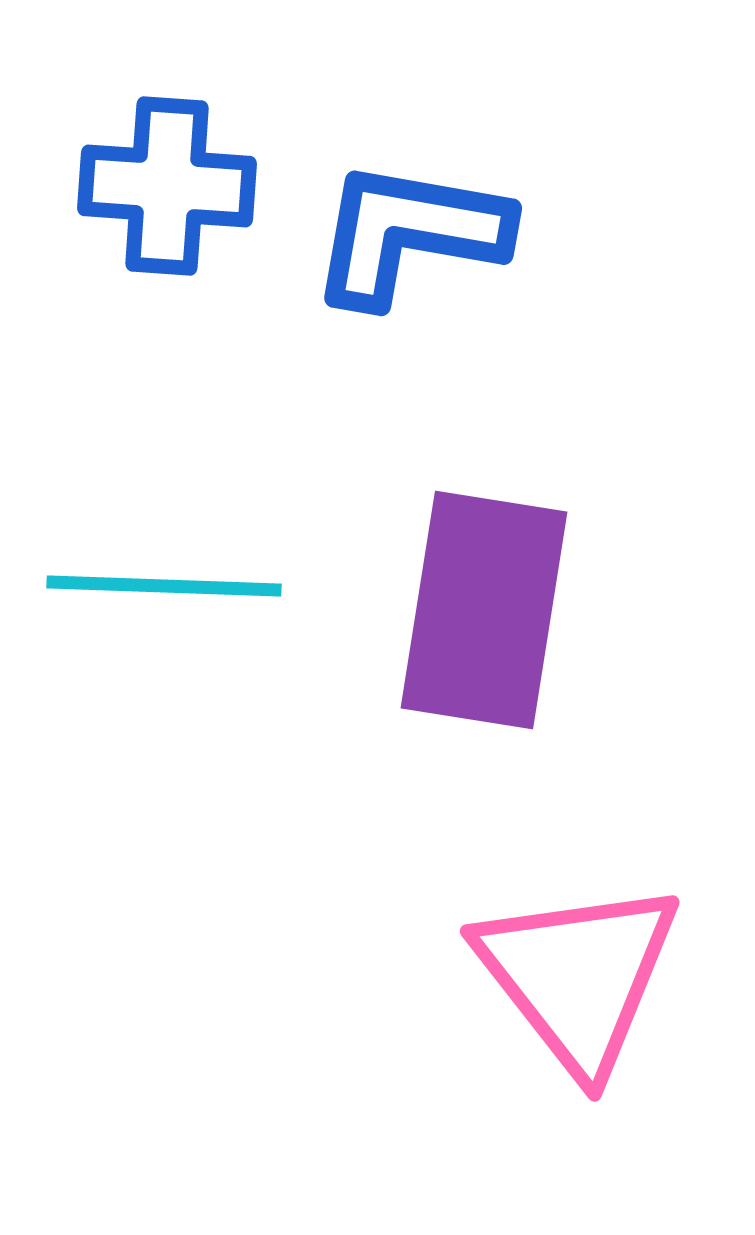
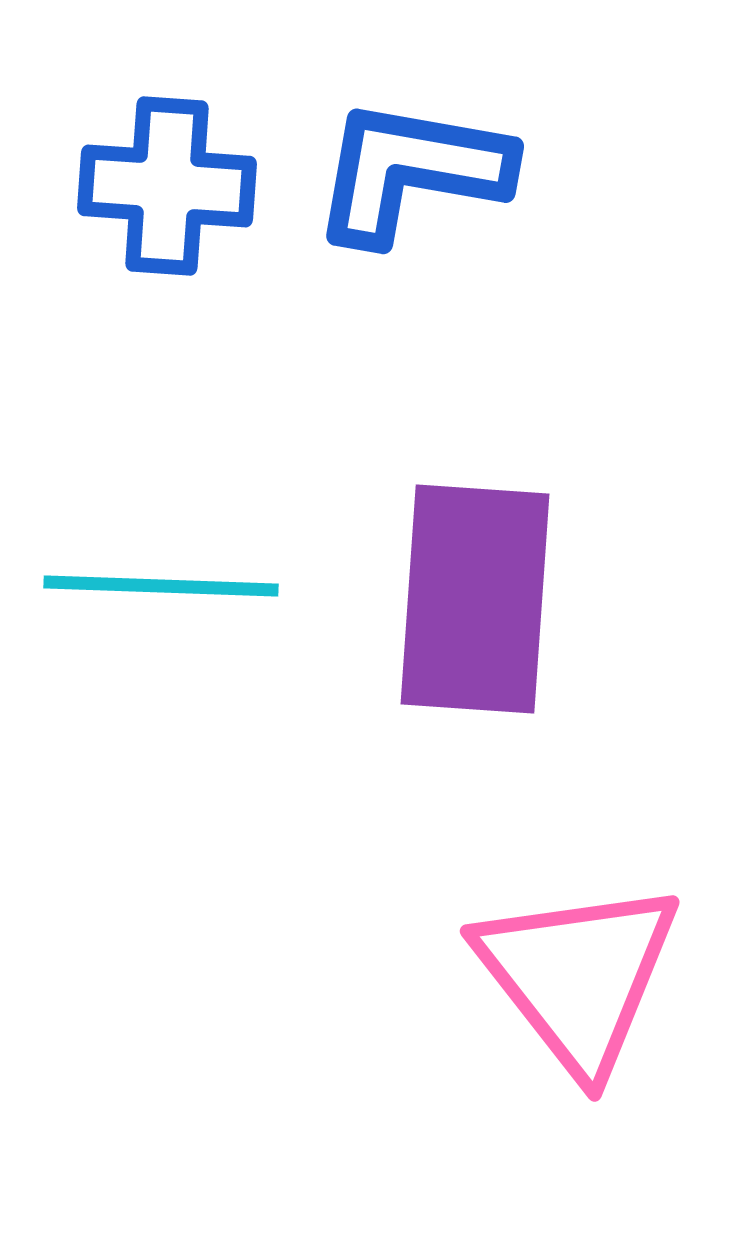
blue L-shape: moved 2 px right, 62 px up
cyan line: moved 3 px left
purple rectangle: moved 9 px left, 11 px up; rotated 5 degrees counterclockwise
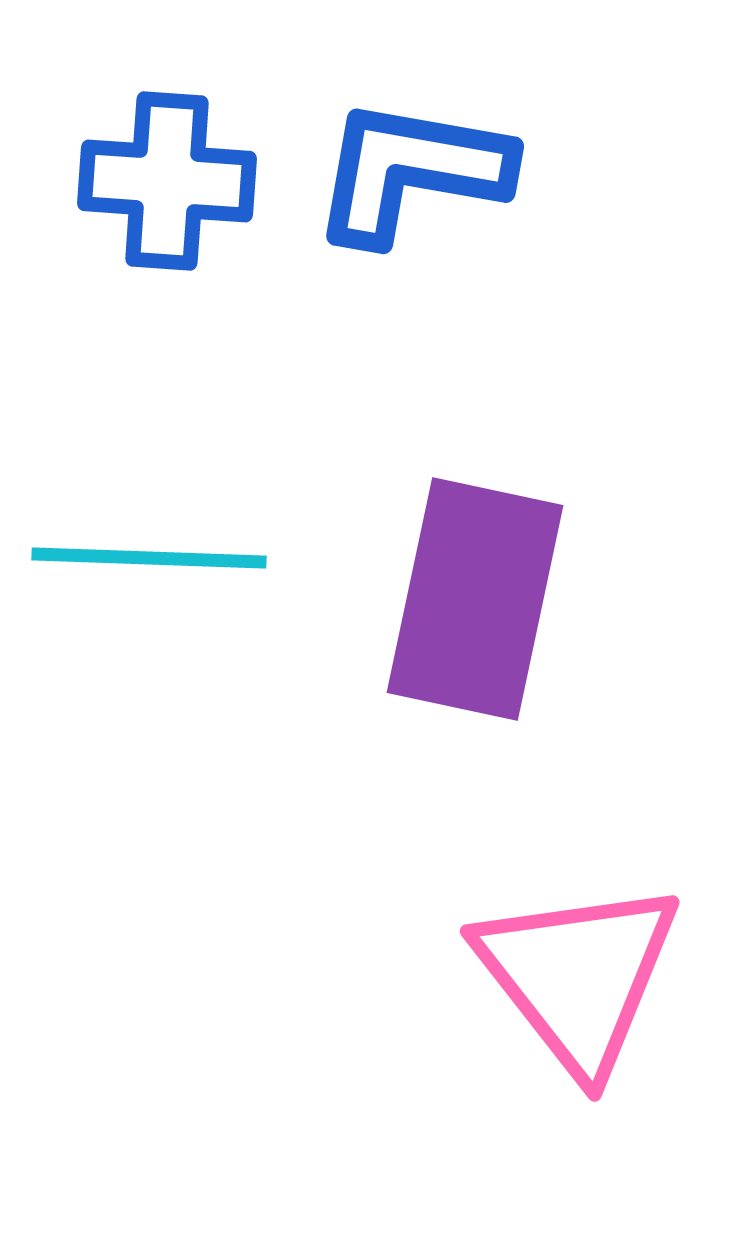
blue cross: moved 5 px up
cyan line: moved 12 px left, 28 px up
purple rectangle: rotated 8 degrees clockwise
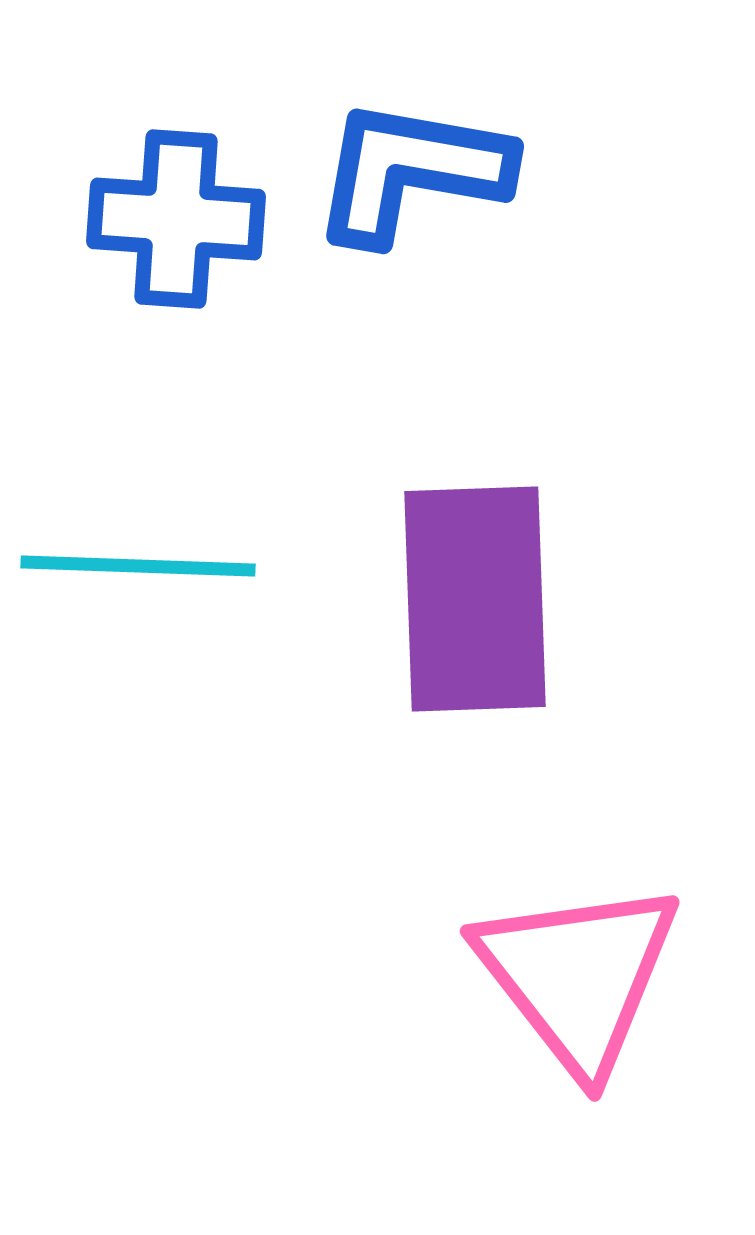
blue cross: moved 9 px right, 38 px down
cyan line: moved 11 px left, 8 px down
purple rectangle: rotated 14 degrees counterclockwise
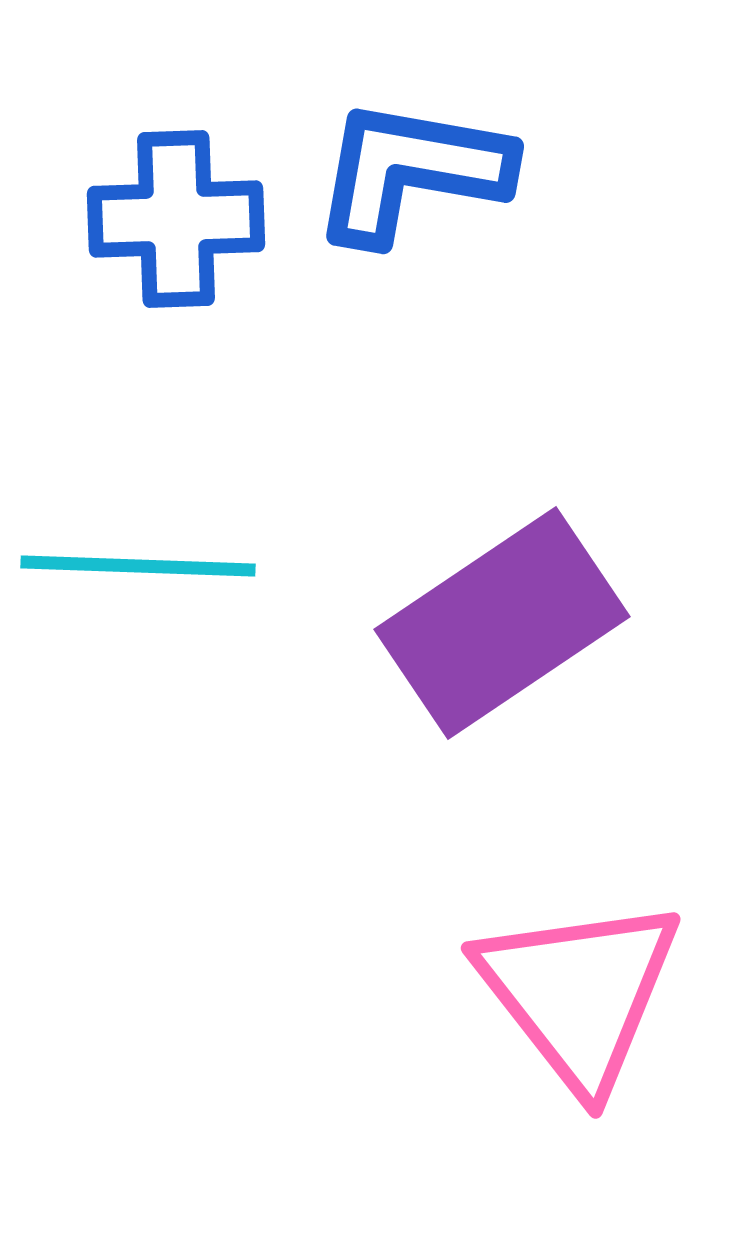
blue cross: rotated 6 degrees counterclockwise
purple rectangle: moved 27 px right, 24 px down; rotated 58 degrees clockwise
pink triangle: moved 1 px right, 17 px down
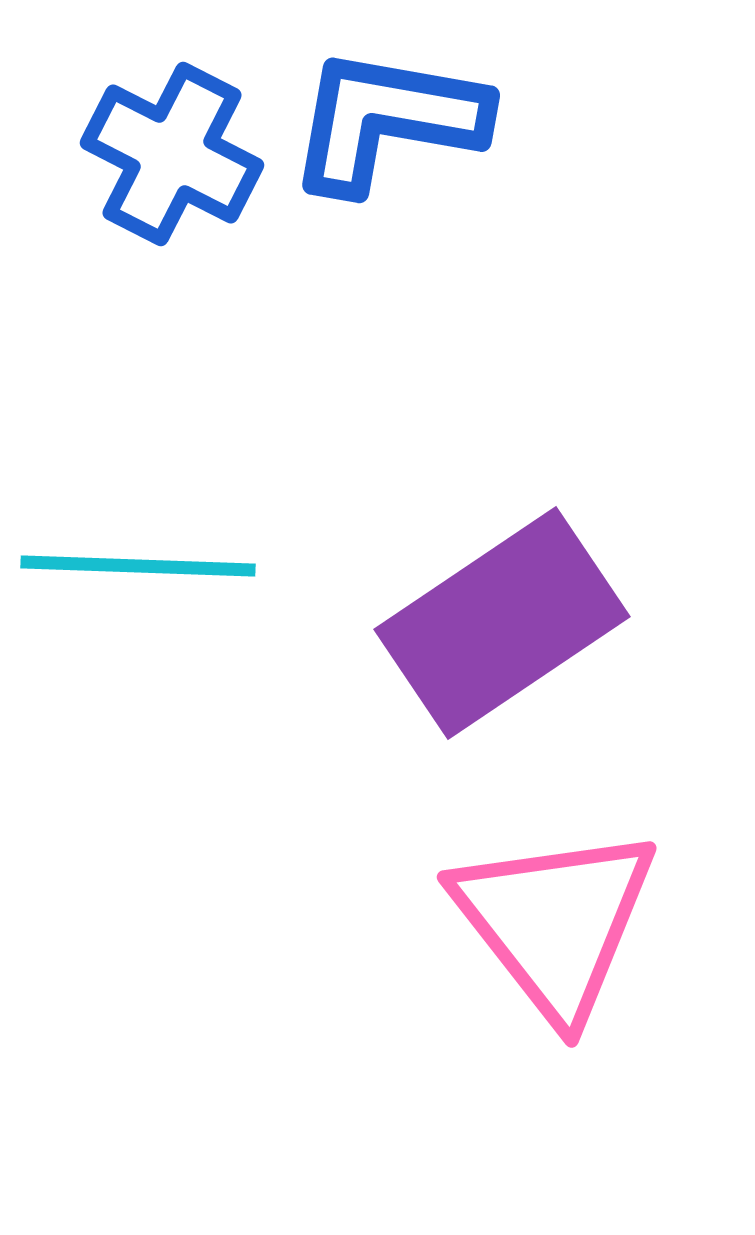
blue L-shape: moved 24 px left, 51 px up
blue cross: moved 4 px left, 65 px up; rotated 29 degrees clockwise
pink triangle: moved 24 px left, 71 px up
